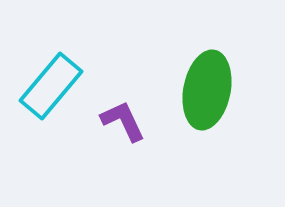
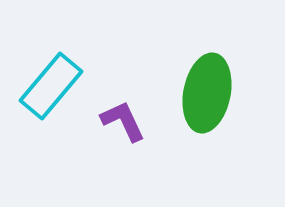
green ellipse: moved 3 px down
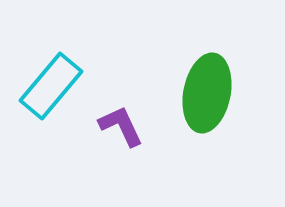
purple L-shape: moved 2 px left, 5 px down
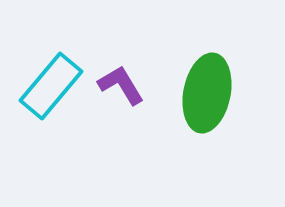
purple L-shape: moved 41 px up; rotated 6 degrees counterclockwise
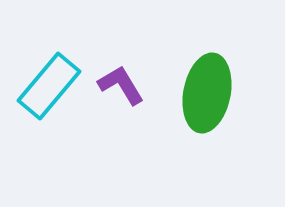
cyan rectangle: moved 2 px left
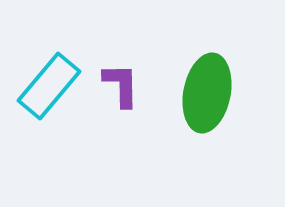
purple L-shape: rotated 30 degrees clockwise
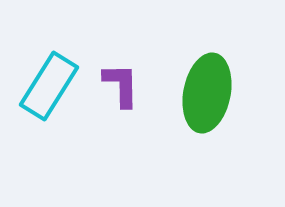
cyan rectangle: rotated 8 degrees counterclockwise
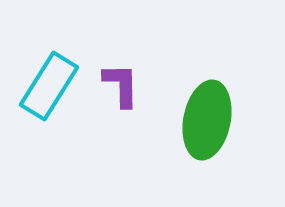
green ellipse: moved 27 px down
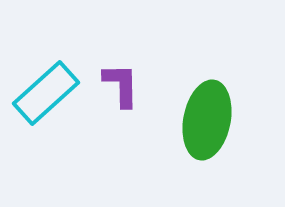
cyan rectangle: moved 3 px left, 7 px down; rotated 16 degrees clockwise
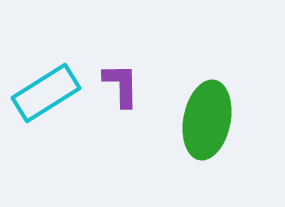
cyan rectangle: rotated 10 degrees clockwise
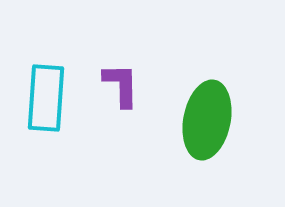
cyan rectangle: moved 5 px down; rotated 54 degrees counterclockwise
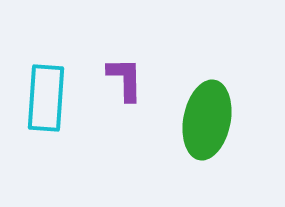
purple L-shape: moved 4 px right, 6 px up
